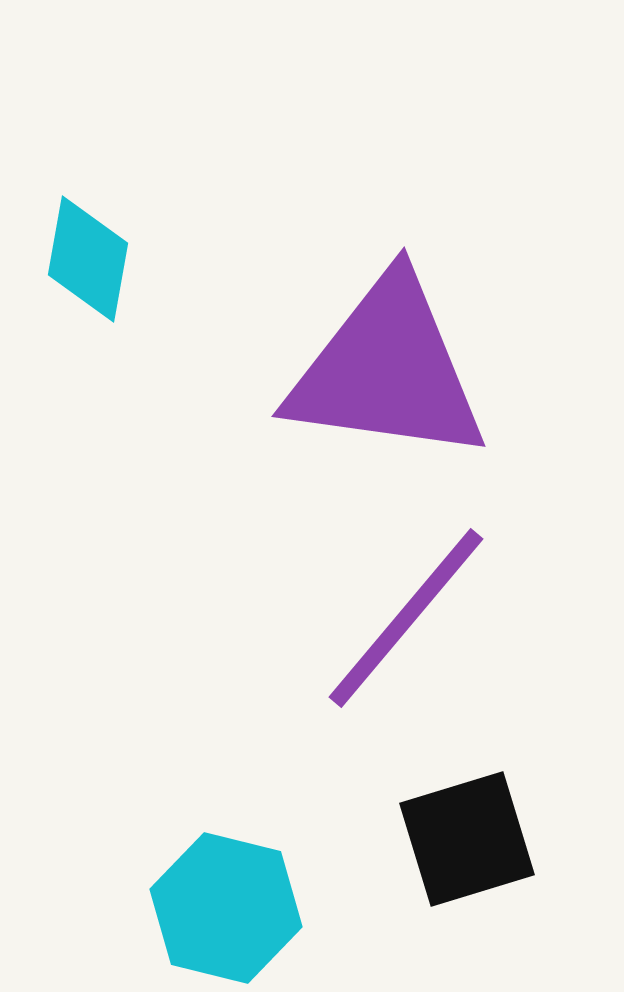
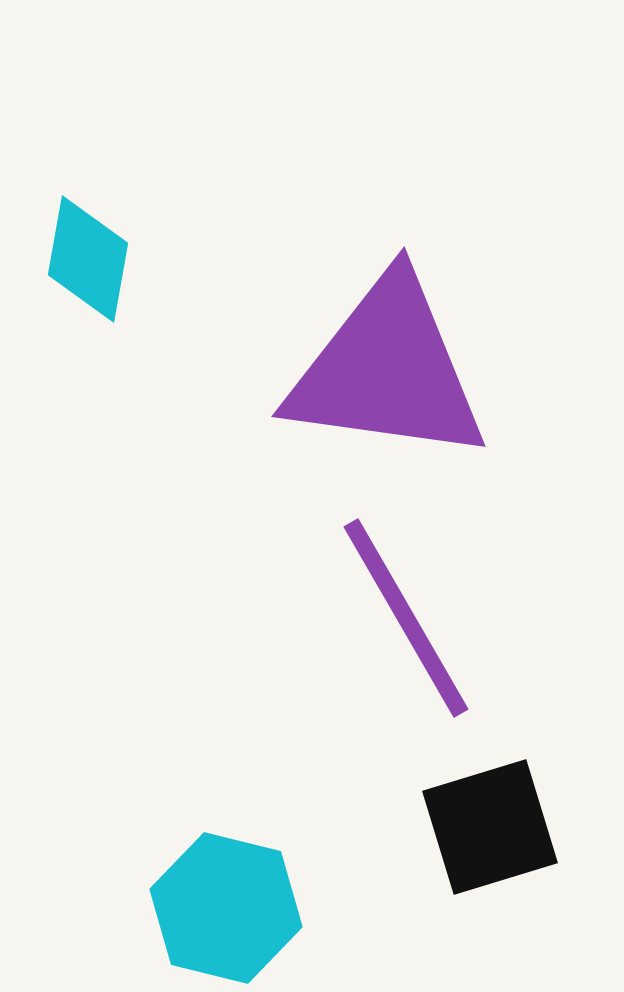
purple line: rotated 70 degrees counterclockwise
black square: moved 23 px right, 12 px up
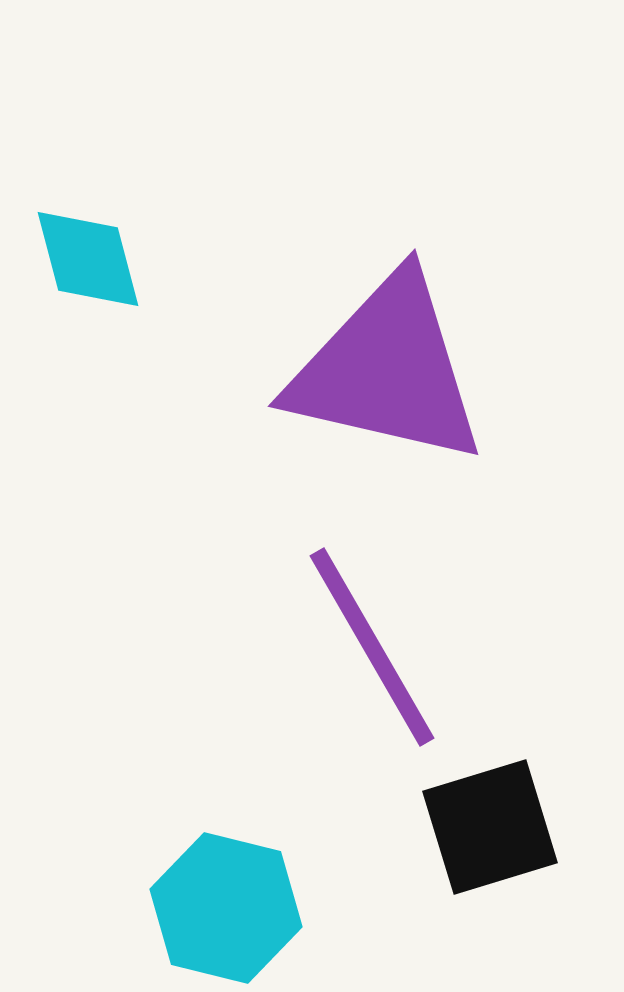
cyan diamond: rotated 25 degrees counterclockwise
purple triangle: rotated 5 degrees clockwise
purple line: moved 34 px left, 29 px down
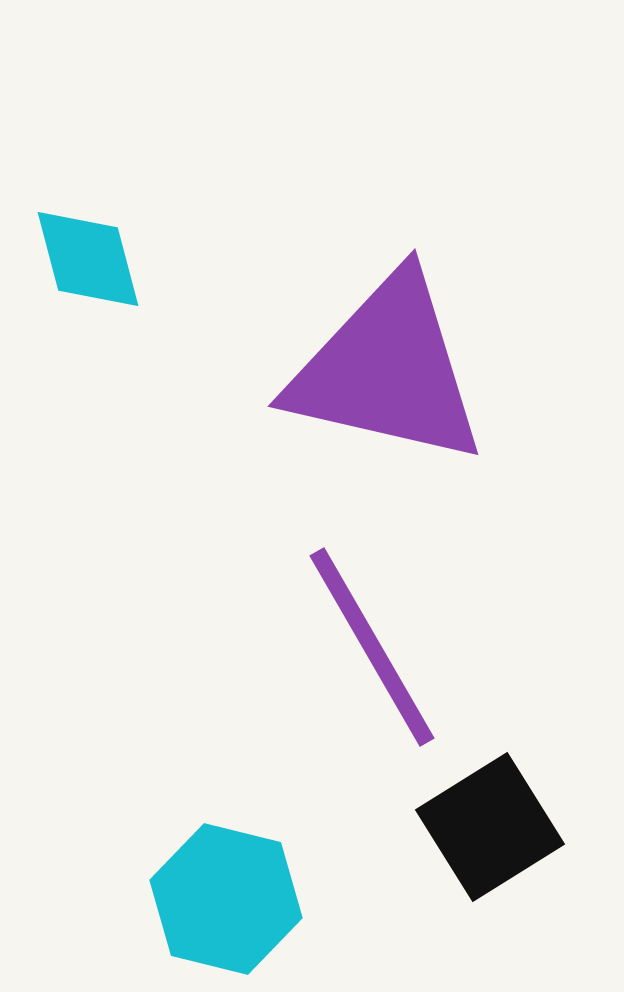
black square: rotated 15 degrees counterclockwise
cyan hexagon: moved 9 px up
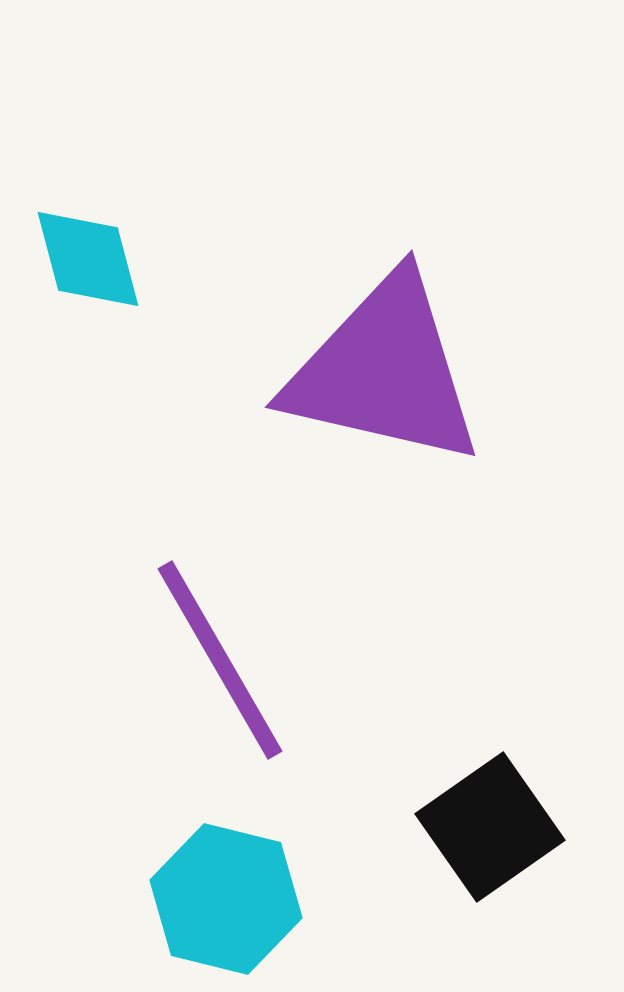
purple triangle: moved 3 px left, 1 px down
purple line: moved 152 px left, 13 px down
black square: rotated 3 degrees counterclockwise
